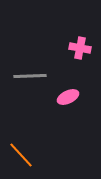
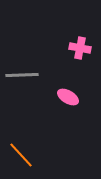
gray line: moved 8 px left, 1 px up
pink ellipse: rotated 55 degrees clockwise
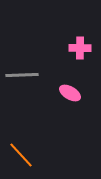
pink cross: rotated 10 degrees counterclockwise
pink ellipse: moved 2 px right, 4 px up
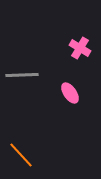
pink cross: rotated 30 degrees clockwise
pink ellipse: rotated 25 degrees clockwise
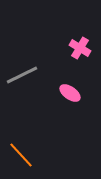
gray line: rotated 24 degrees counterclockwise
pink ellipse: rotated 20 degrees counterclockwise
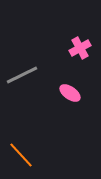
pink cross: rotated 30 degrees clockwise
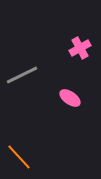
pink ellipse: moved 5 px down
orange line: moved 2 px left, 2 px down
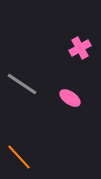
gray line: moved 9 px down; rotated 60 degrees clockwise
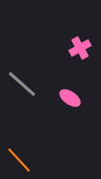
gray line: rotated 8 degrees clockwise
orange line: moved 3 px down
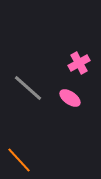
pink cross: moved 1 px left, 15 px down
gray line: moved 6 px right, 4 px down
